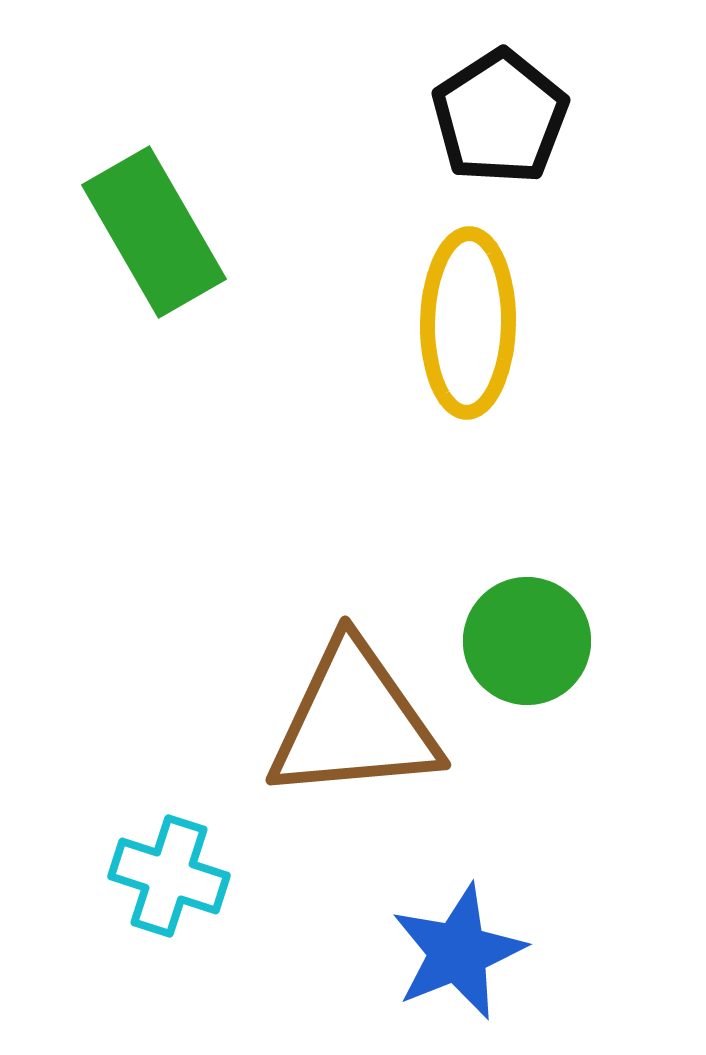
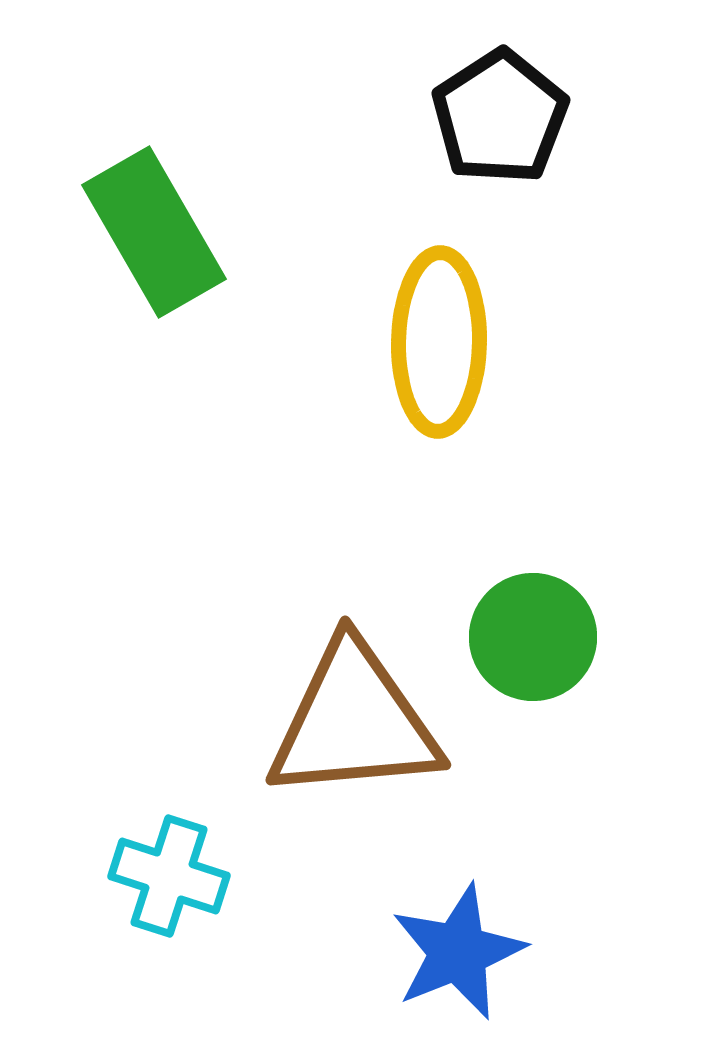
yellow ellipse: moved 29 px left, 19 px down
green circle: moved 6 px right, 4 px up
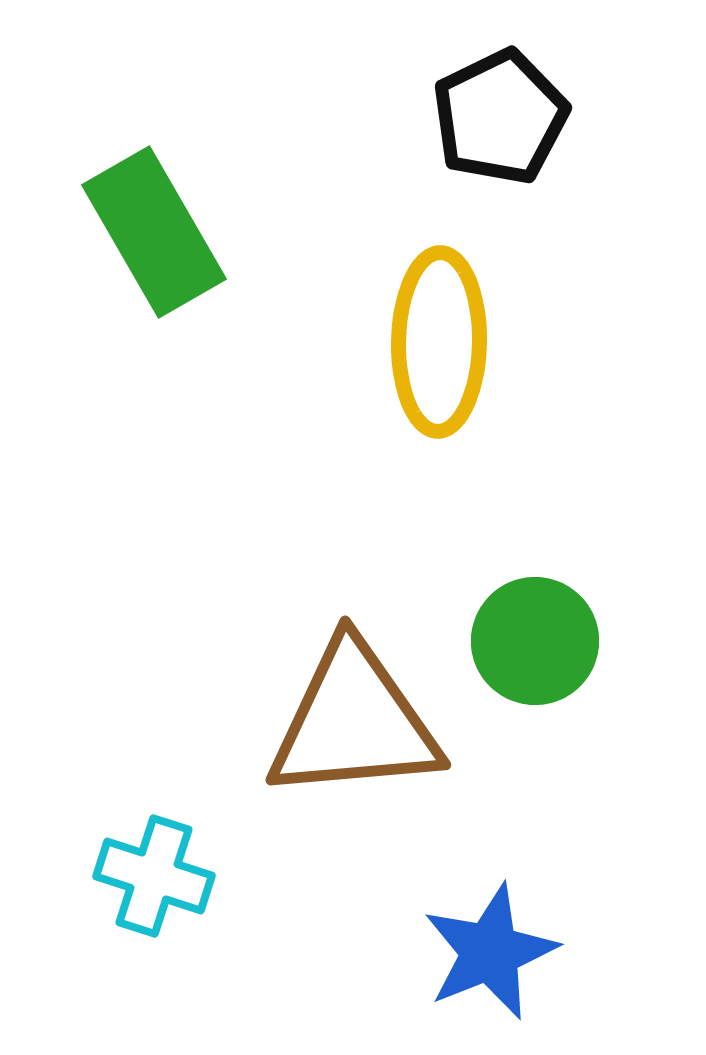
black pentagon: rotated 7 degrees clockwise
green circle: moved 2 px right, 4 px down
cyan cross: moved 15 px left
blue star: moved 32 px right
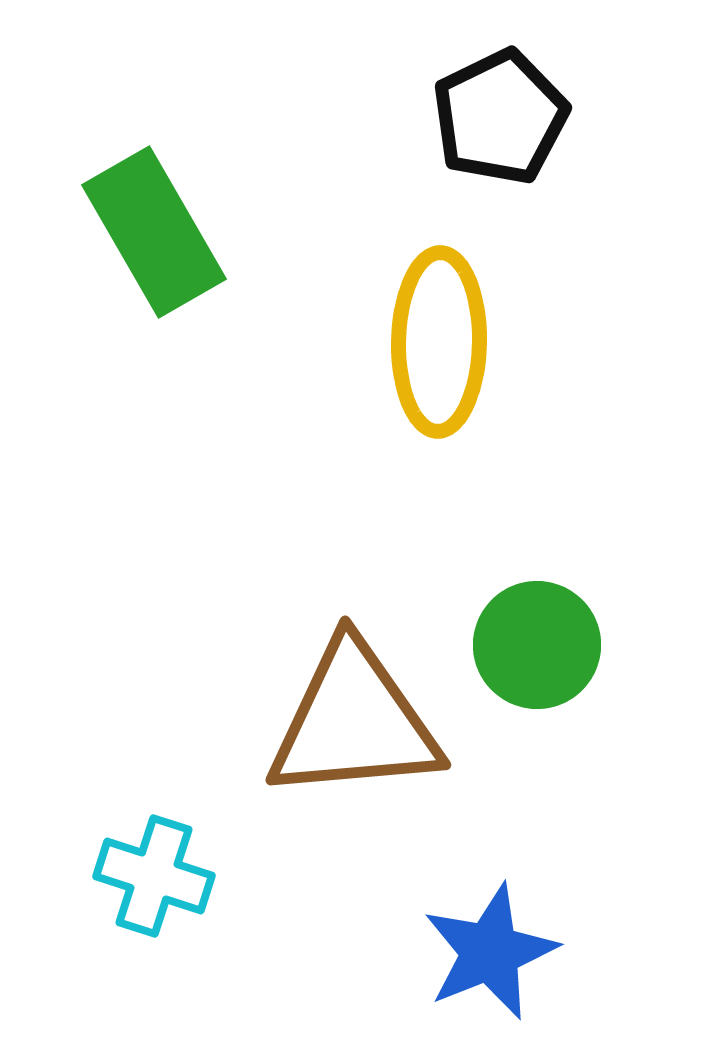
green circle: moved 2 px right, 4 px down
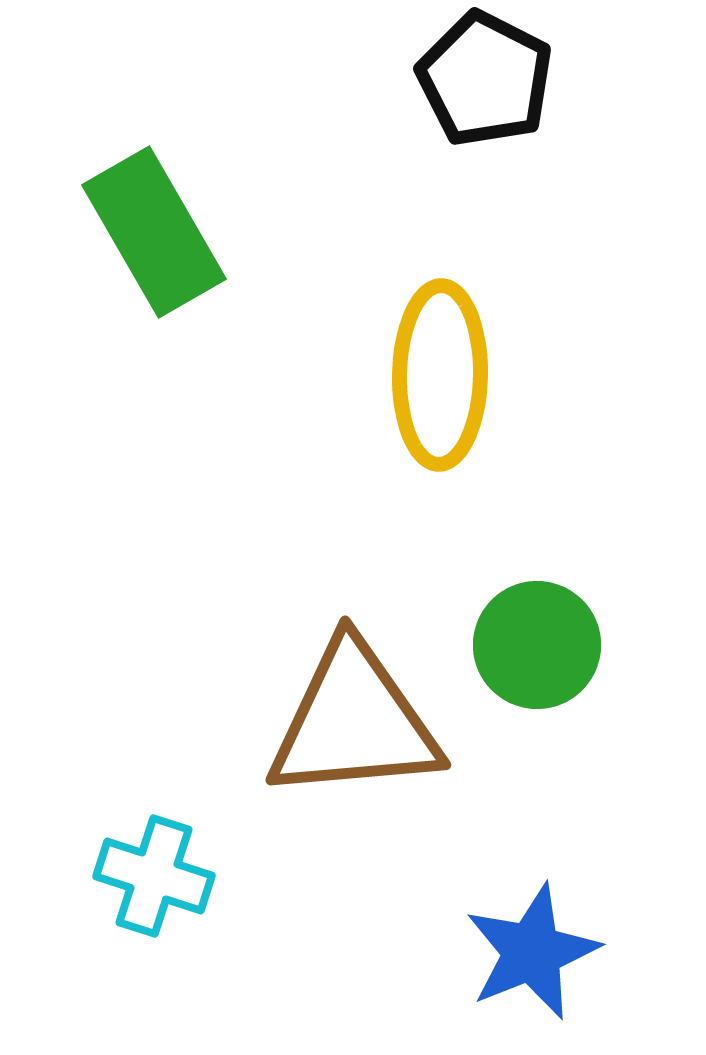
black pentagon: moved 15 px left, 38 px up; rotated 19 degrees counterclockwise
yellow ellipse: moved 1 px right, 33 px down
blue star: moved 42 px right
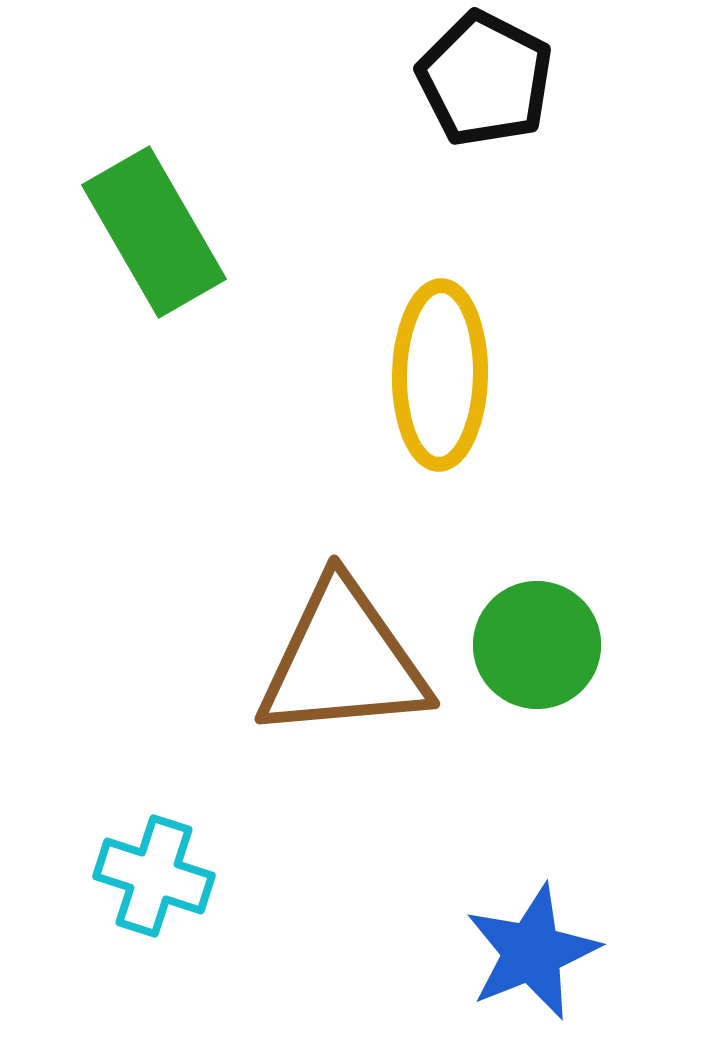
brown triangle: moved 11 px left, 61 px up
